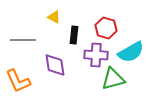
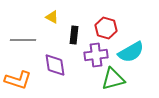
yellow triangle: moved 2 px left
purple cross: rotated 10 degrees counterclockwise
orange L-shape: moved 1 px up; rotated 48 degrees counterclockwise
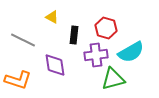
gray line: rotated 25 degrees clockwise
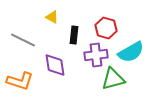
orange L-shape: moved 2 px right, 1 px down
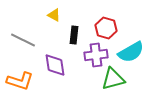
yellow triangle: moved 2 px right, 2 px up
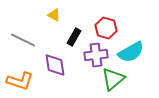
black rectangle: moved 2 px down; rotated 24 degrees clockwise
green triangle: rotated 25 degrees counterclockwise
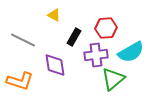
red hexagon: rotated 20 degrees counterclockwise
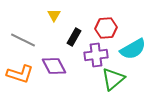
yellow triangle: rotated 32 degrees clockwise
cyan semicircle: moved 2 px right, 3 px up
purple diamond: moved 1 px left, 1 px down; rotated 20 degrees counterclockwise
orange L-shape: moved 7 px up
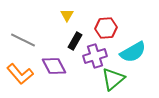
yellow triangle: moved 13 px right
black rectangle: moved 1 px right, 4 px down
cyan semicircle: moved 3 px down
purple cross: moved 1 px left, 1 px down; rotated 10 degrees counterclockwise
orange L-shape: rotated 32 degrees clockwise
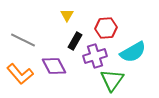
green triangle: moved 1 px left, 1 px down; rotated 15 degrees counterclockwise
